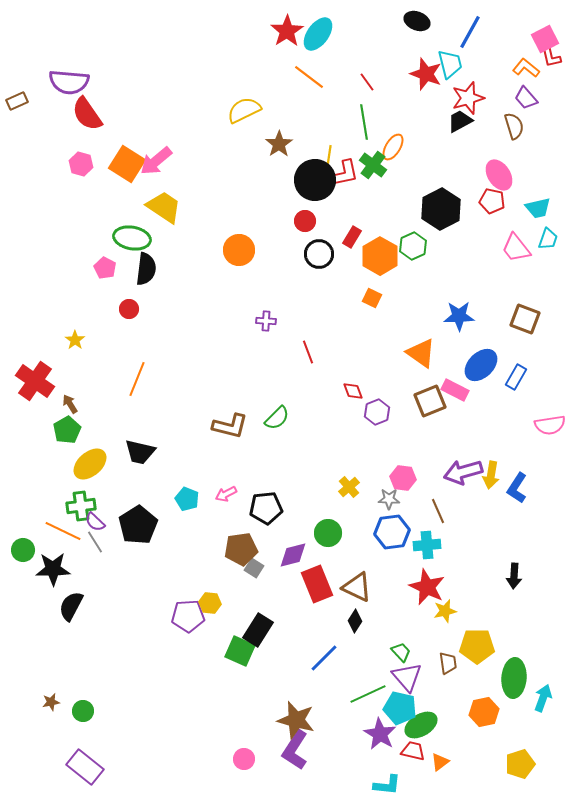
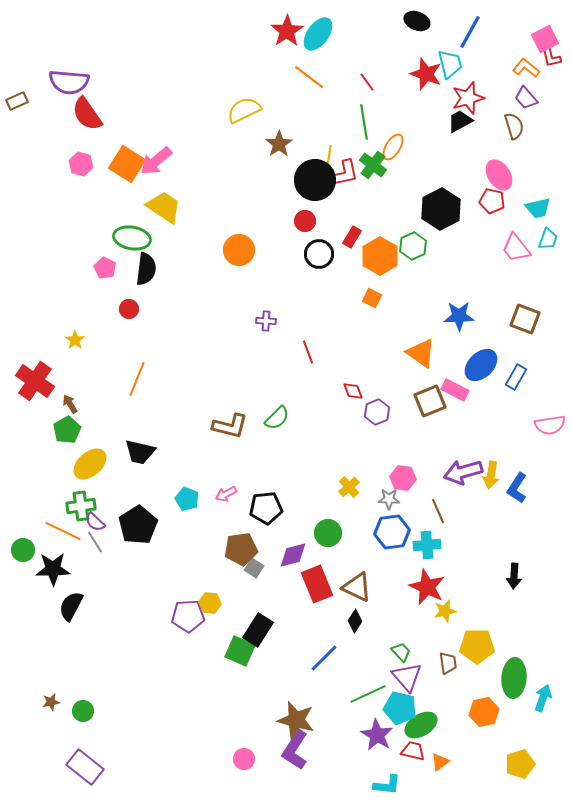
purple star at (380, 734): moved 3 px left, 1 px down
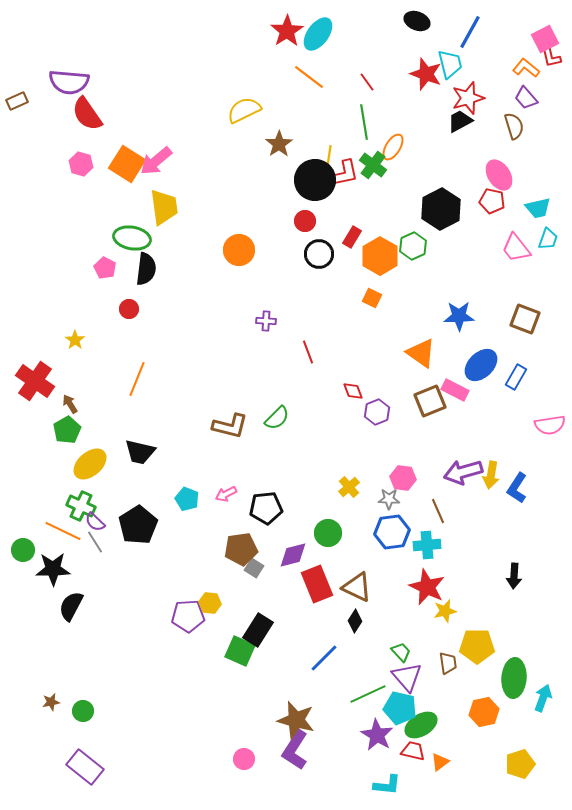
yellow trapezoid at (164, 207): rotated 48 degrees clockwise
green cross at (81, 506): rotated 32 degrees clockwise
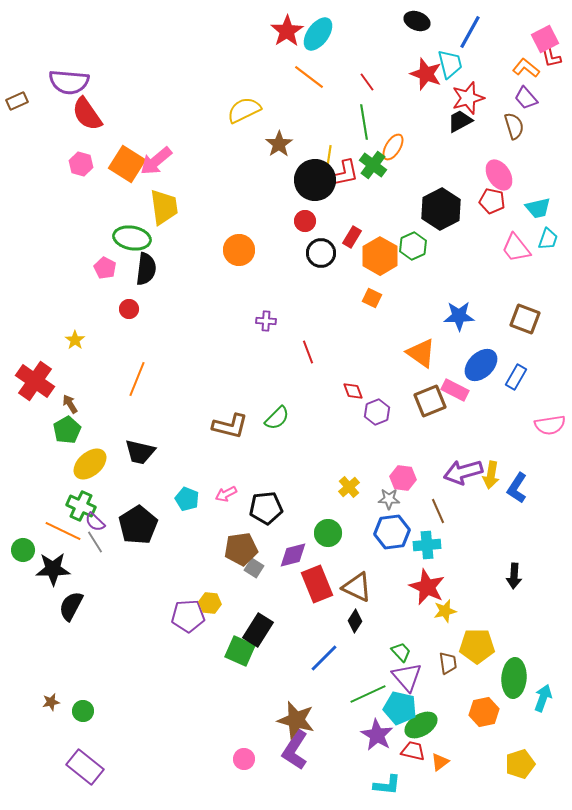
black circle at (319, 254): moved 2 px right, 1 px up
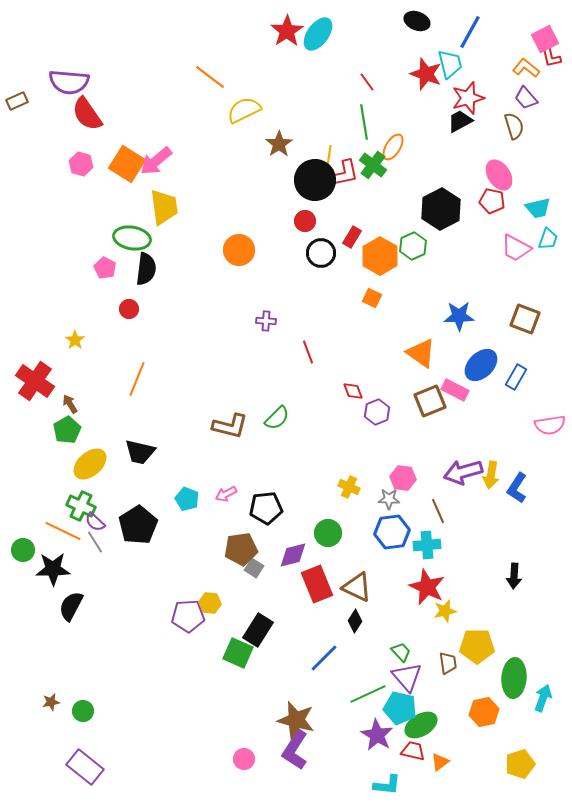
orange line at (309, 77): moved 99 px left
pink trapezoid at (516, 248): rotated 24 degrees counterclockwise
yellow cross at (349, 487): rotated 25 degrees counterclockwise
green square at (240, 651): moved 2 px left, 2 px down
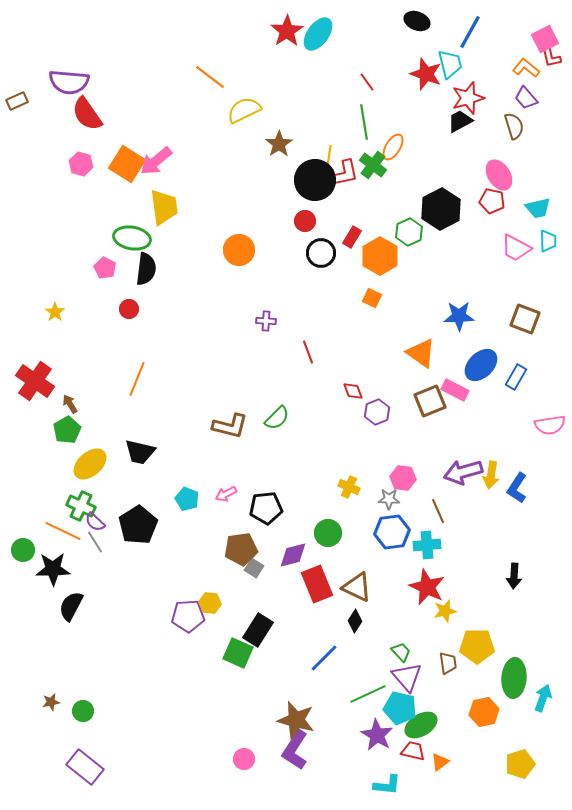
cyan trapezoid at (548, 239): moved 2 px down; rotated 20 degrees counterclockwise
green hexagon at (413, 246): moved 4 px left, 14 px up
yellow star at (75, 340): moved 20 px left, 28 px up
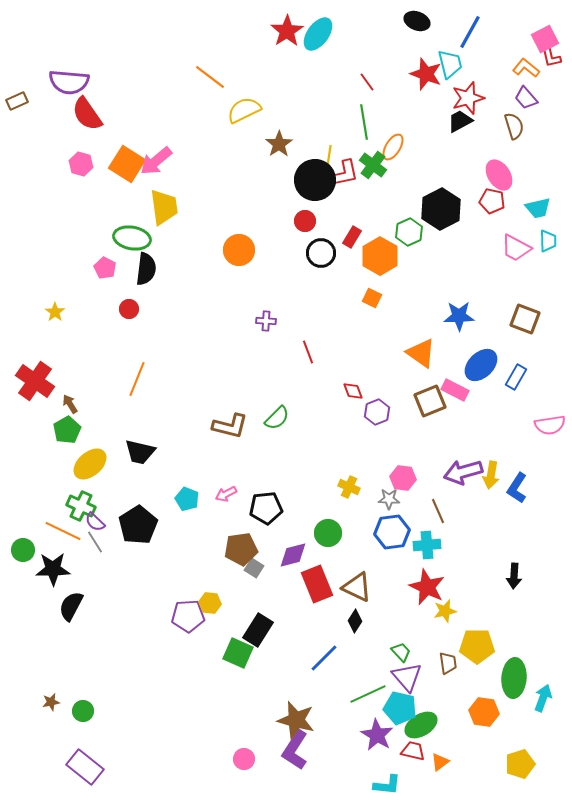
orange hexagon at (484, 712): rotated 20 degrees clockwise
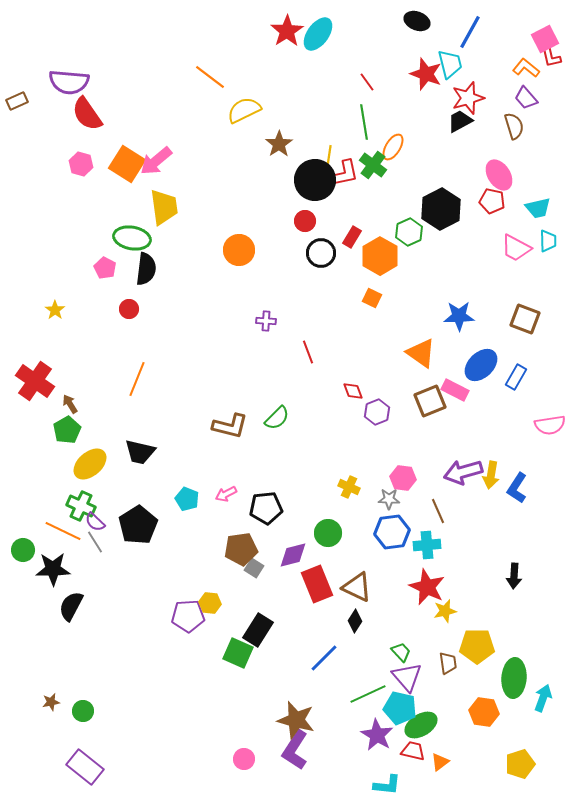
yellow star at (55, 312): moved 2 px up
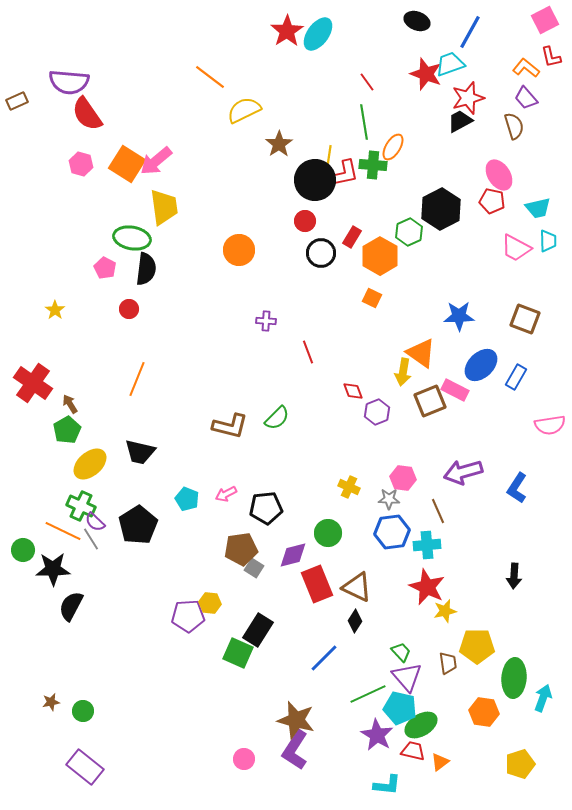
pink square at (545, 39): moved 19 px up
cyan trapezoid at (450, 64): rotated 96 degrees counterclockwise
green cross at (373, 165): rotated 32 degrees counterclockwise
red cross at (35, 381): moved 2 px left, 2 px down
yellow arrow at (491, 475): moved 88 px left, 103 px up
gray line at (95, 542): moved 4 px left, 3 px up
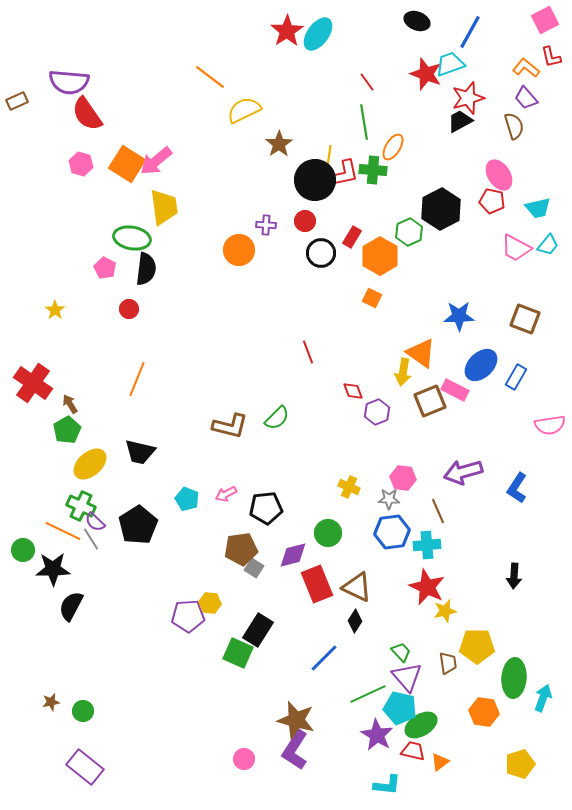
green cross at (373, 165): moved 5 px down
cyan trapezoid at (548, 241): moved 4 px down; rotated 40 degrees clockwise
purple cross at (266, 321): moved 96 px up
